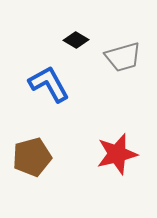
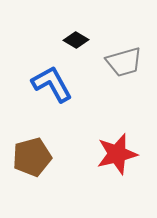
gray trapezoid: moved 1 px right, 5 px down
blue L-shape: moved 3 px right
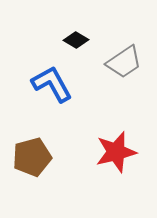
gray trapezoid: rotated 18 degrees counterclockwise
red star: moved 1 px left, 2 px up
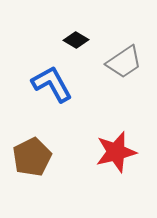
brown pentagon: rotated 12 degrees counterclockwise
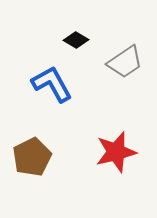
gray trapezoid: moved 1 px right
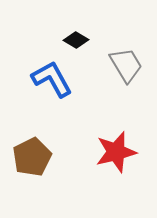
gray trapezoid: moved 1 px right, 3 px down; rotated 87 degrees counterclockwise
blue L-shape: moved 5 px up
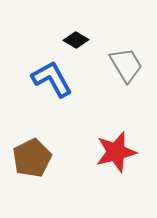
brown pentagon: moved 1 px down
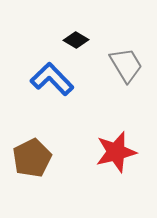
blue L-shape: rotated 15 degrees counterclockwise
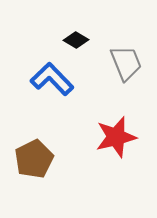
gray trapezoid: moved 2 px up; rotated 9 degrees clockwise
red star: moved 15 px up
brown pentagon: moved 2 px right, 1 px down
